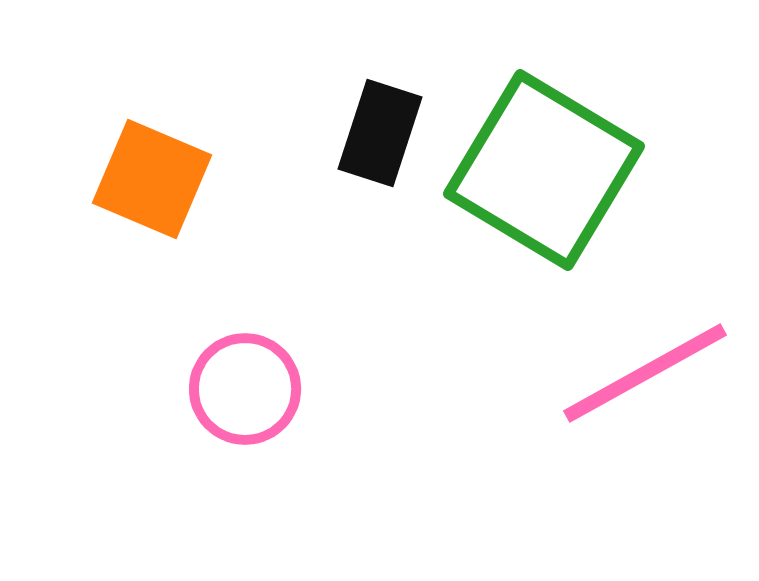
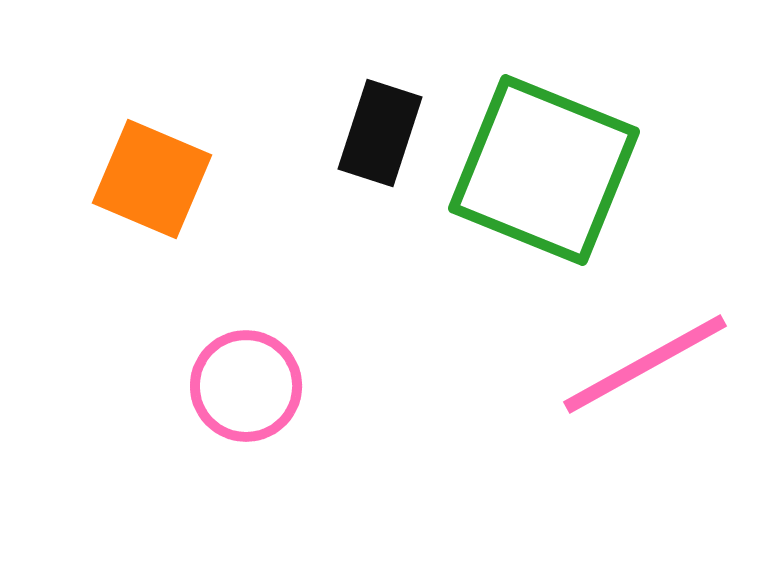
green square: rotated 9 degrees counterclockwise
pink line: moved 9 px up
pink circle: moved 1 px right, 3 px up
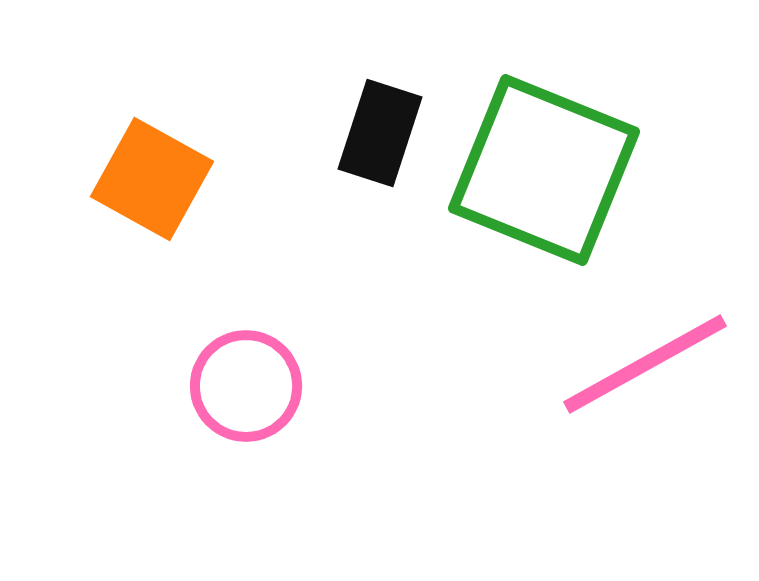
orange square: rotated 6 degrees clockwise
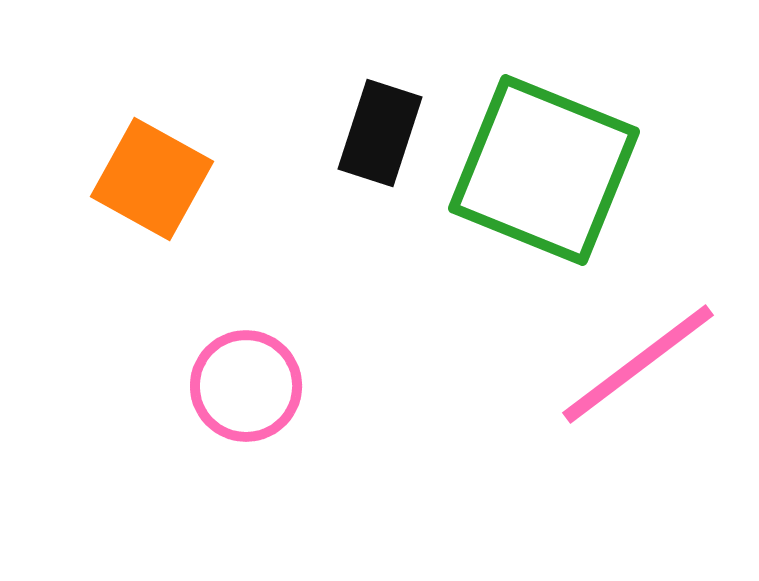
pink line: moved 7 px left; rotated 8 degrees counterclockwise
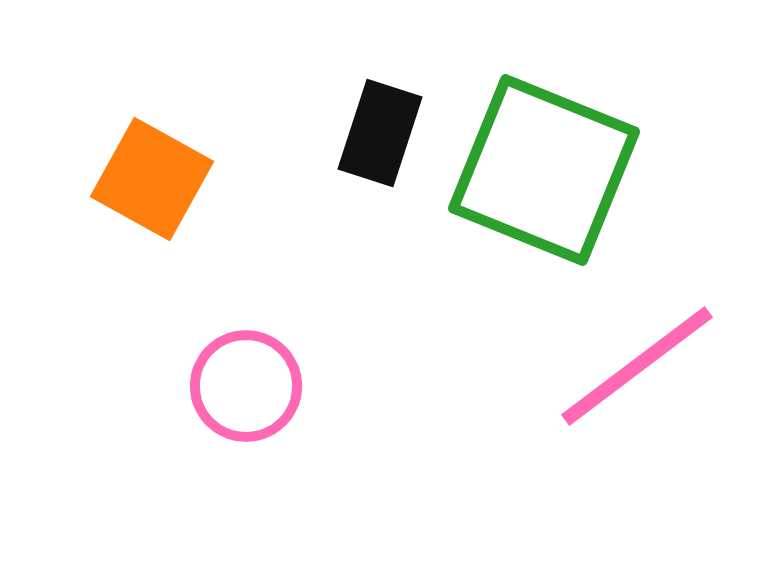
pink line: moved 1 px left, 2 px down
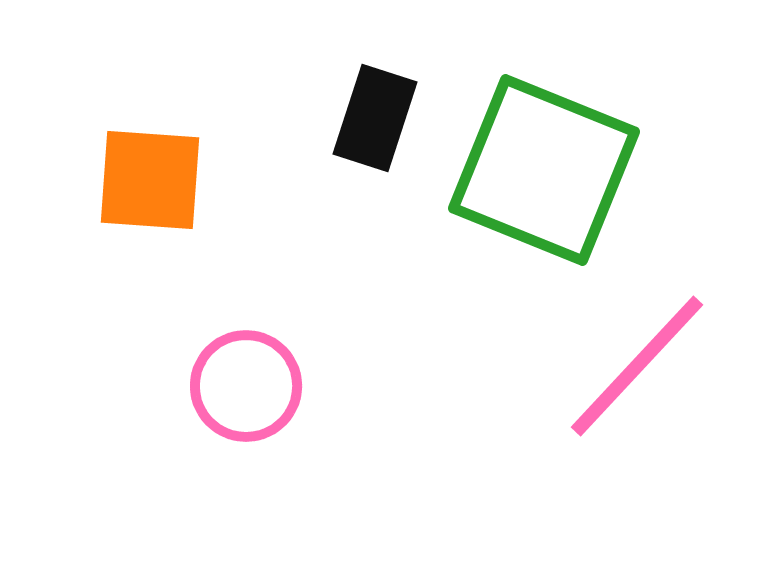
black rectangle: moved 5 px left, 15 px up
orange square: moved 2 px left, 1 px down; rotated 25 degrees counterclockwise
pink line: rotated 10 degrees counterclockwise
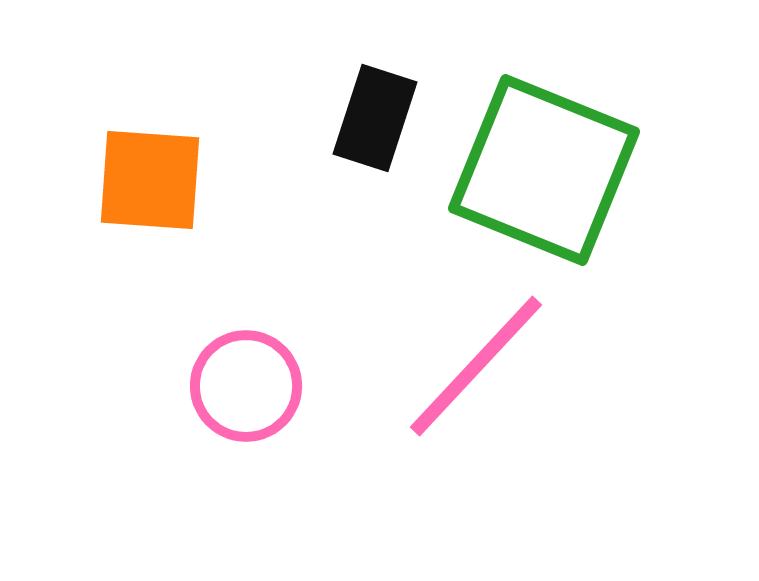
pink line: moved 161 px left
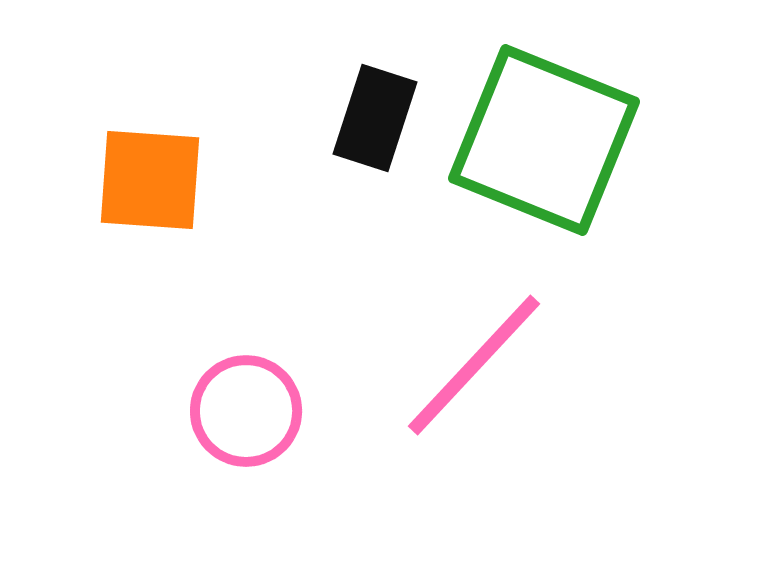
green square: moved 30 px up
pink line: moved 2 px left, 1 px up
pink circle: moved 25 px down
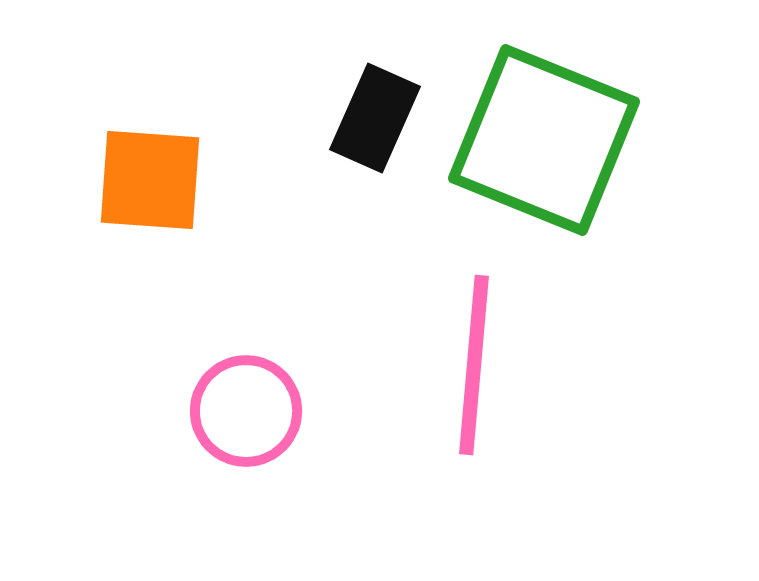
black rectangle: rotated 6 degrees clockwise
pink line: rotated 38 degrees counterclockwise
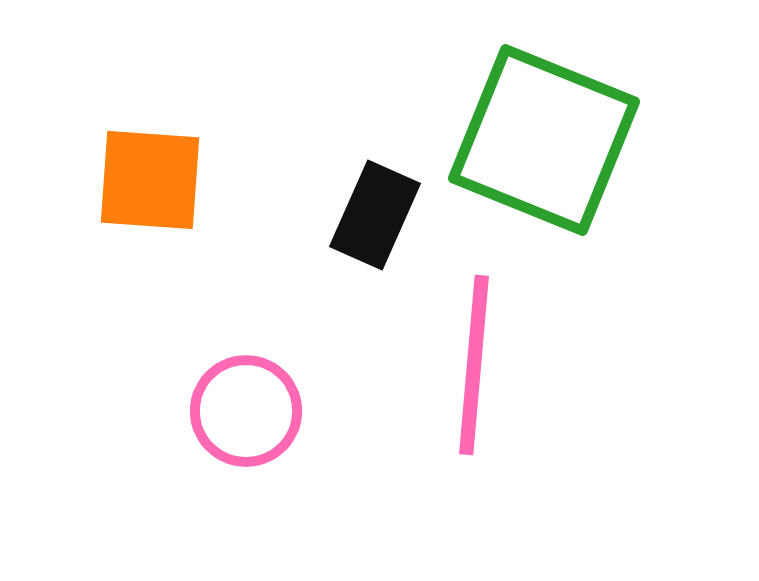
black rectangle: moved 97 px down
